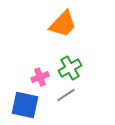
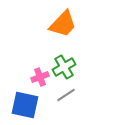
green cross: moved 6 px left, 1 px up
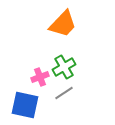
gray line: moved 2 px left, 2 px up
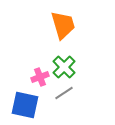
orange trapezoid: moved 1 px down; rotated 60 degrees counterclockwise
green cross: rotated 15 degrees counterclockwise
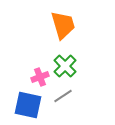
green cross: moved 1 px right, 1 px up
gray line: moved 1 px left, 3 px down
blue square: moved 3 px right
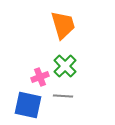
gray line: rotated 36 degrees clockwise
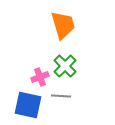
gray line: moved 2 px left
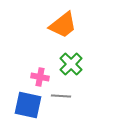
orange trapezoid: rotated 68 degrees clockwise
green cross: moved 6 px right, 2 px up
pink cross: rotated 30 degrees clockwise
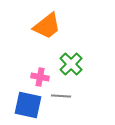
orange trapezoid: moved 16 px left, 1 px down
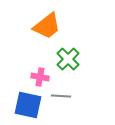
green cross: moved 3 px left, 5 px up
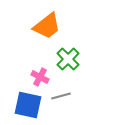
pink cross: rotated 18 degrees clockwise
gray line: rotated 18 degrees counterclockwise
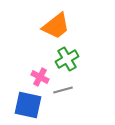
orange trapezoid: moved 9 px right
green cross: moved 1 px left; rotated 15 degrees clockwise
gray line: moved 2 px right, 6 px up
